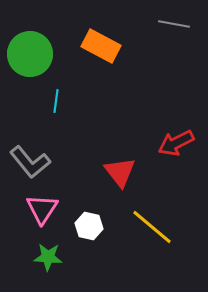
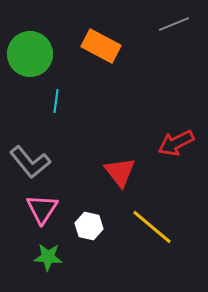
gray line: rotated 32 degrees counterclockwise
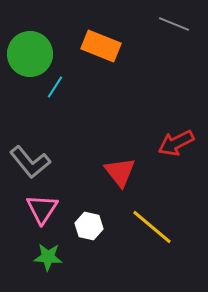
gray line: rotated 44 degrees clockwise
orange rectangle: rotated 6 degrees counterclockwise
cyan line: moved 1 px left, 14 px up; rotated 25 degrees clockwise
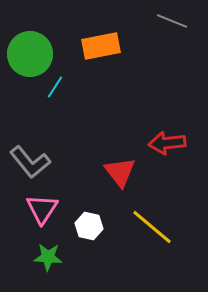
gray line: moved 2 px left, 3 px up
orange rectangle: rotated 33 degrees counterclockwise
red arrow: moved 9 px left; rotated 21 degrees clockwise
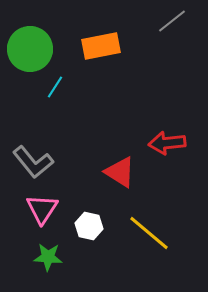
gray line: rotated 60 degrees counterclockwise
green circle: moved 5 px up
gray L-shape: moved 3 px right
red triangle: rotated 20 degrees counterclockwise
yellow line: moved 3 px left, 6 px down
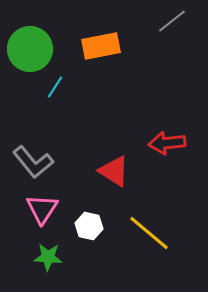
red triangle: moved 6 px left, 1 px up
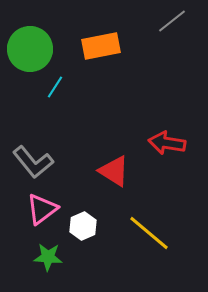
red arrow: rotated 15 degrees clockwise
pink triangle: rotated 20 degrees clockwise
white hexagon: moved 6 px left; rotated 24 degrees clockwise
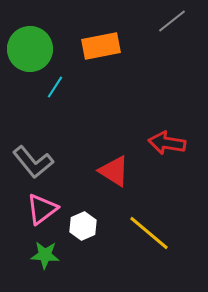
green star: moved 3 px left, 2 px up
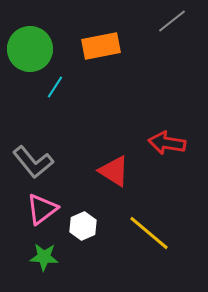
green star: moved 1 px left, 2 px down
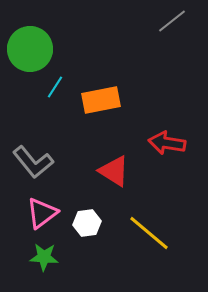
orange rectangle: moved 54 px down
pink triangle: moved 4 px down
white hexagon: moved 4 px right, 3 px up; rotated 16 degrees clockwise
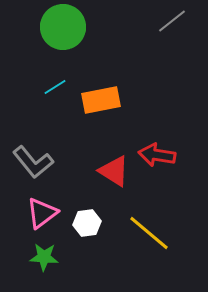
green circle: moved 33 px right, 22 px up
cyan line: rotated 25 degrees clockwise
red arrow: moved 10 px left, 12 px down
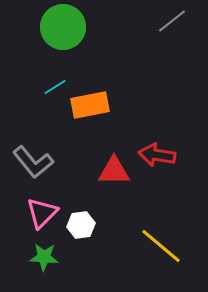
orange rectangle: moved 11 px left, 5 px down
red triangle: rotated 32 degrees counterclockwise
pink triangle: rotated 8 degrees counterclockwise
white hexagon: moved 6 px left, 2 px down
yellow line: moved 12 px right, 13 px down
